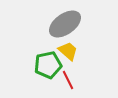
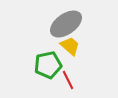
gray ellipse: moved 1 px right
yellow trapezoid: moved 2 px right, 5 px up
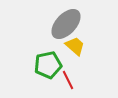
gray ellipse: rotated 12 degrees counterclockwise
yellow trapezoid: moved 5 px right
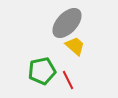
gray ellipse: moved 1 px right, 1 px up
green pentagon: moved 6 px left, 6 px down
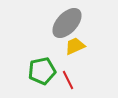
yellow trapezoid: rotated 65 degrees counterclockwise
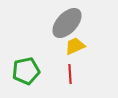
green pentagon: moved 16 px left
red line: moved 2 px right, 6 px up; rotated 24 degrees clockwise
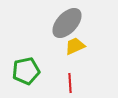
red line: moved 9 px down
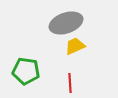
gray ellipse: moved 1 px left; rotated 28 degrees clockwise
green pentagon: rotated 20 degrees clockwise
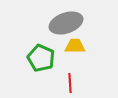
yellow trapezoid: rotated 25 degrees clockwise
green pentagon: moved 15 px right, 13 px up; rotated 16 degrees clockwise
